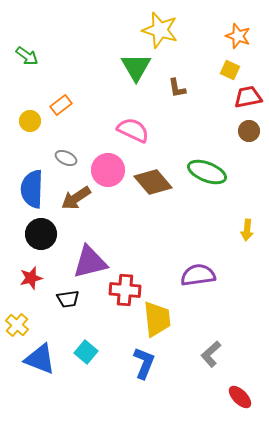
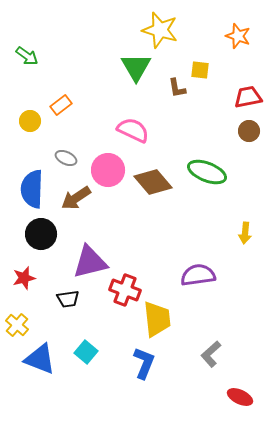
yellow square: moved 30 px left; rotated 18 degrees counterclockwise
yellow arrow: moved 2 px left, 3 px down
red star: moved 7 px left
red cross: rotated 16 degrees clockwise
red ellipse: rotated 20 degrees counterclockwise
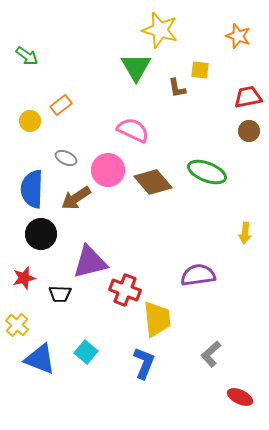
black trapezoid: moved 8 px left, 5 px up; rotated 10 degrees clockwise
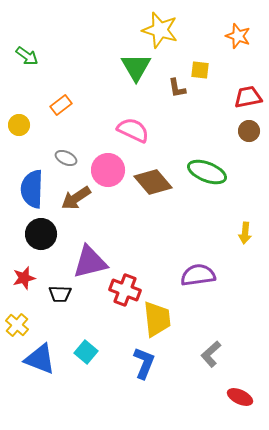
yellow circle: moved 11 px left, 4 px down
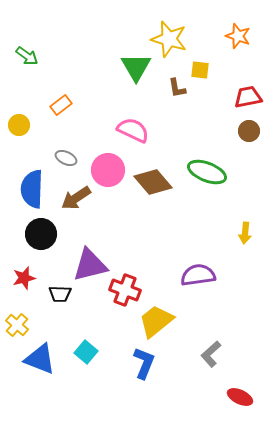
yellow star: moved 9 px right, 9 px down
purple triangle: moved 3 px down
yellow trapezoid: moved 1 px left, 2 px down; rotated 123 degrees counterclockwise
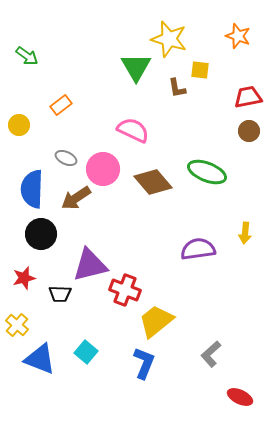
pink circle: moved 5 px left, 1 px up
purple semicircle: moved 26 px up
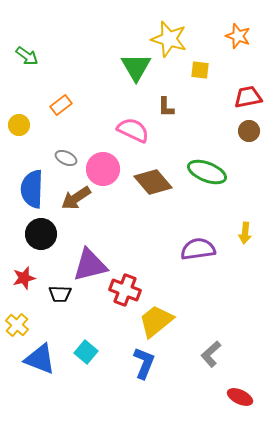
brown L-shape: moved 11 px left, 19 px down; rotated 10 degrees clockwise
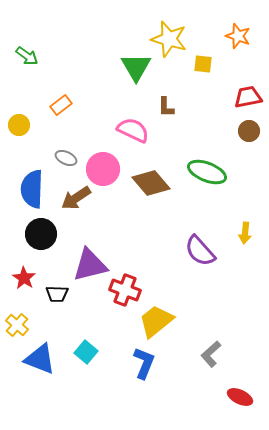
yellow square: moved 3 px right, 6 px up
brown diamond: moved 2 px left, 1 px down
purple semicircle: moved 2 px right, 2 px down; rotated 124 degrees counterclockwise
red star: rotated 25 degrees counterclockwise
black trapezoid: moved 3 px left
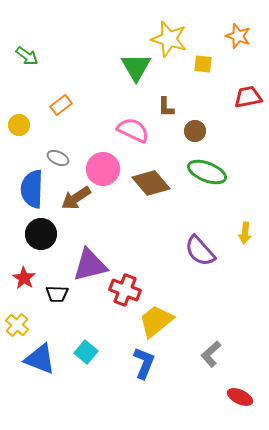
brown circle: moved 54 px left
gray ellipse: moved 8 px left
